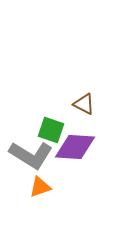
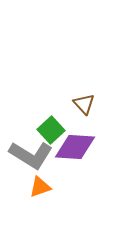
brown triangle: rotated 20 degrees clockwise
green square: rotated 28 degrees clockwise
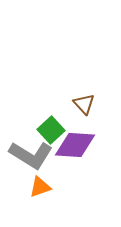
purple diamond: moved 2 px up
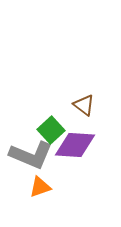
brown triangle: moved 1 px down; rotated 10 degrees counterclockwise
gray L-shape: rotated 9 degrees counterclockwise
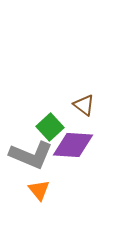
green square: moved 1 px left, 3 px up
purple diamond: moved 2 px left
orange triangle: moved 1 px left, 3 px down; rotated 50 degrees counterclockwise
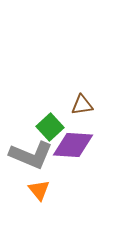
brown triangle: moved 2 px left; rotated 45 degrees counterclockwise
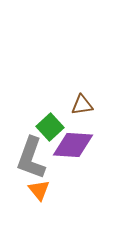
gray L-shape: moved 3 px down; rotated 87 degrees clockwise
